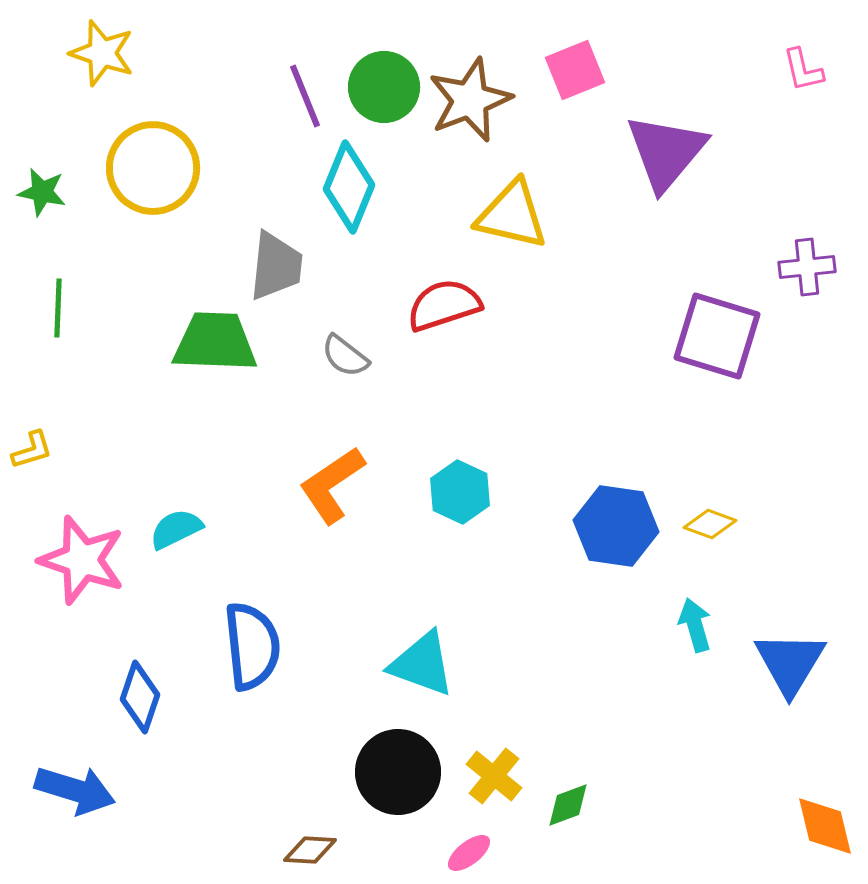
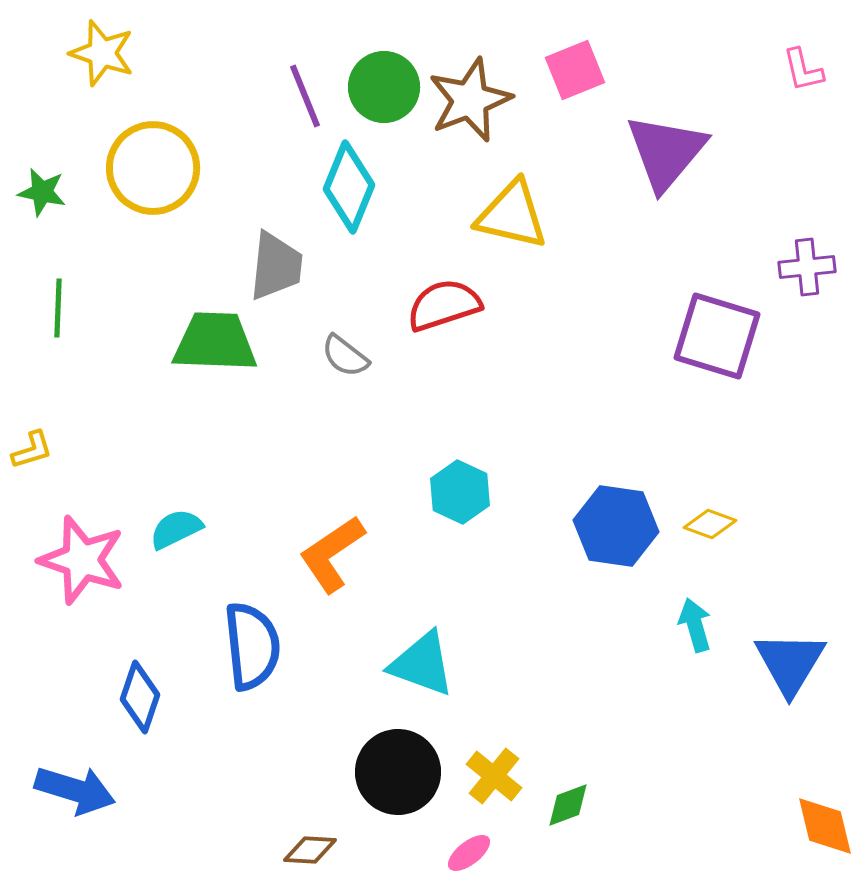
orange L-shape: moved 69 px down
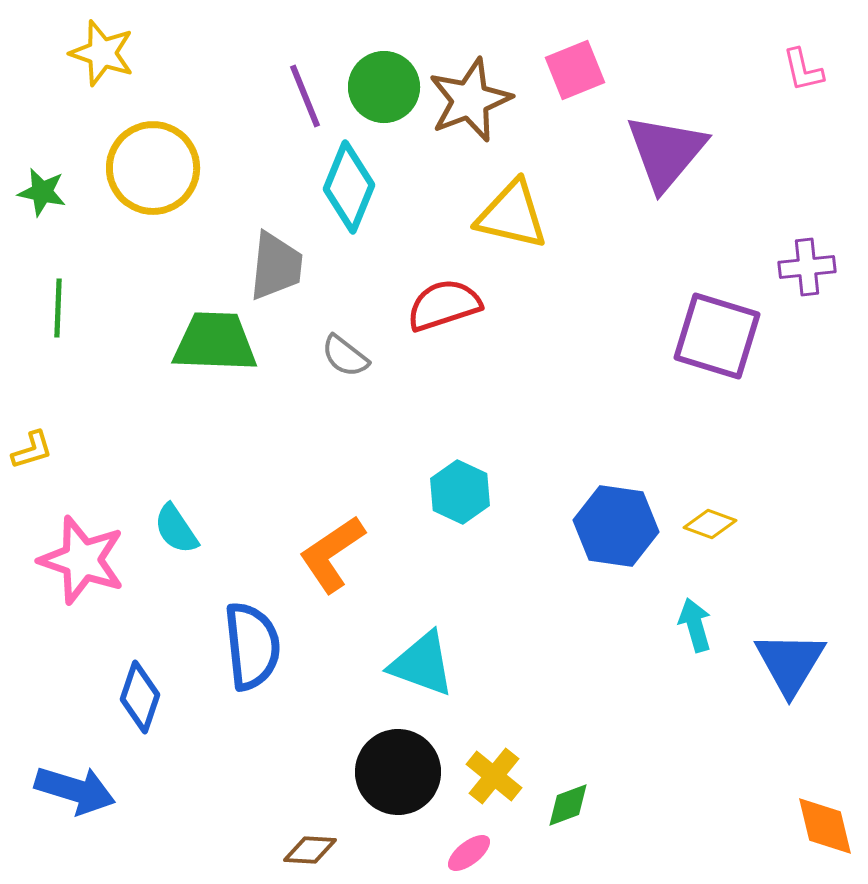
cyan semicircle: rotated 98 degrees counterclockwise
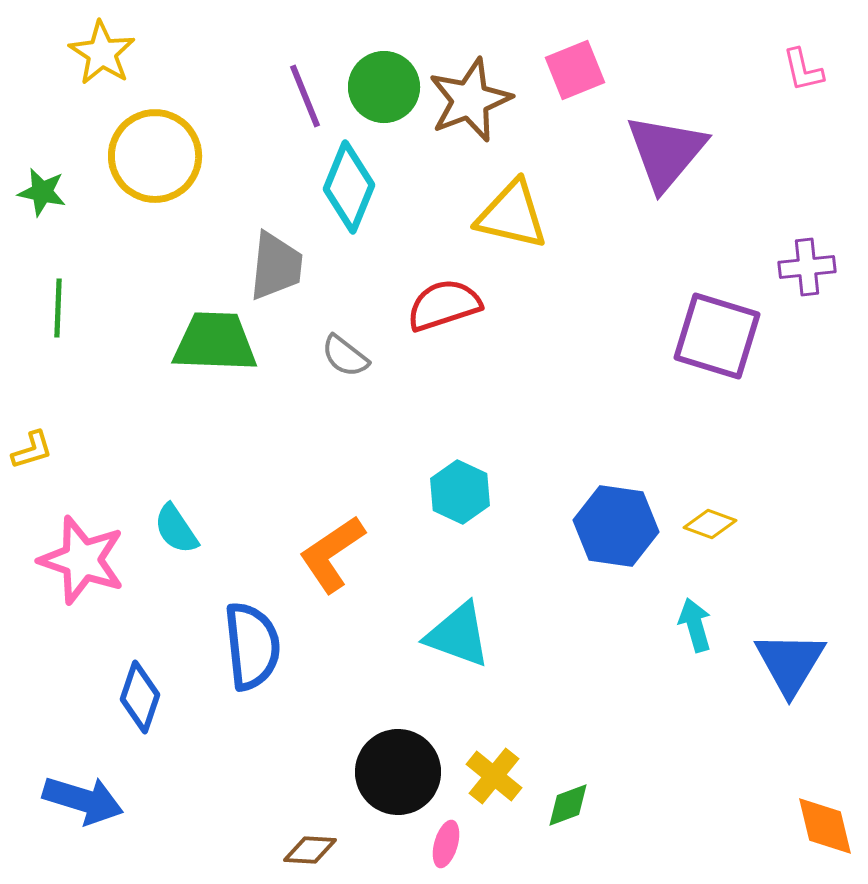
yellow star: rotated 14 degrees clockwise
yellow circle: moved 2 px right, 12 px up
cyan triangle: moved 36 px right, 29 px up
blue arrow: moved 8 px right, 10 px down
pink ellipse: moved 23 px left, 9 px up; rotated 36 degrees counterclockwise
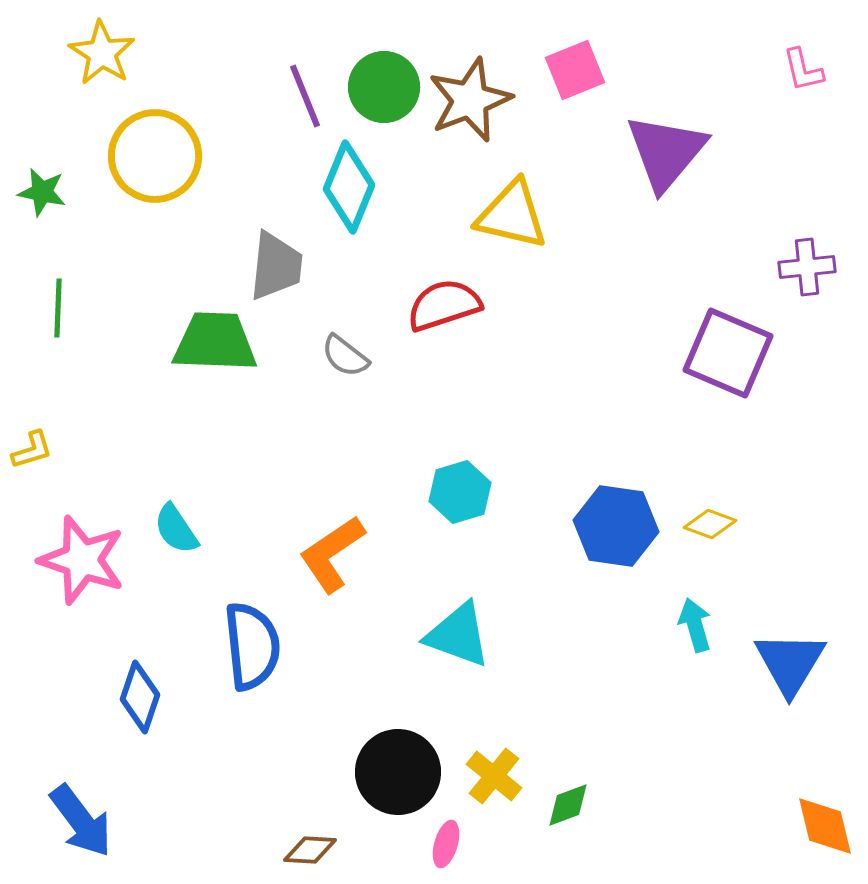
purple square: moved 11 px right, 17 px down; rotated 6 degrees clockwise
cyan hexagon: rotated 18 degrees clockwise
blue arrow: moved 2 px left, 21 px down; rotated 36 degrees clockwise
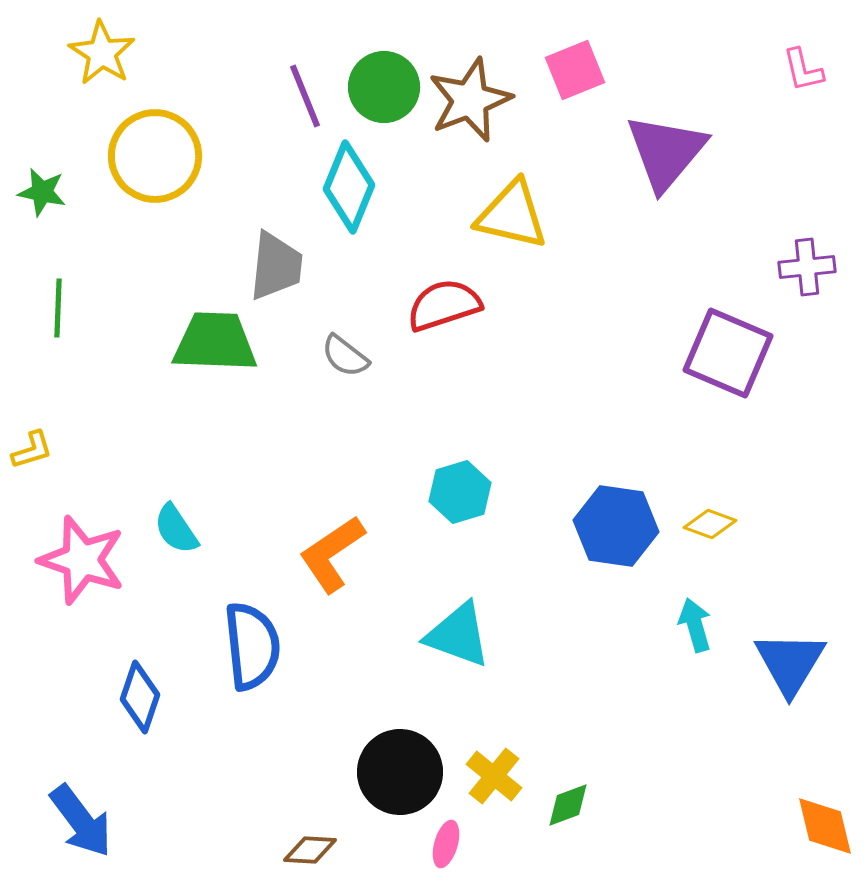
black circle: moved 2 px right
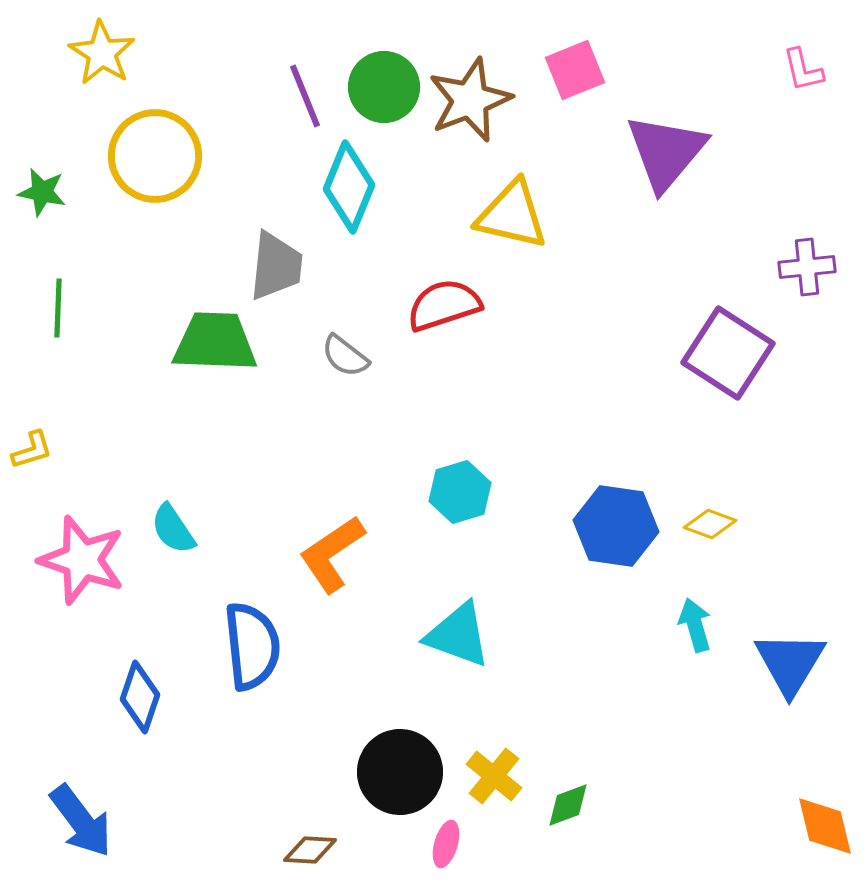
purple square: rotated 10 degrees clockwise
cyan semicircle: moved 3 px left
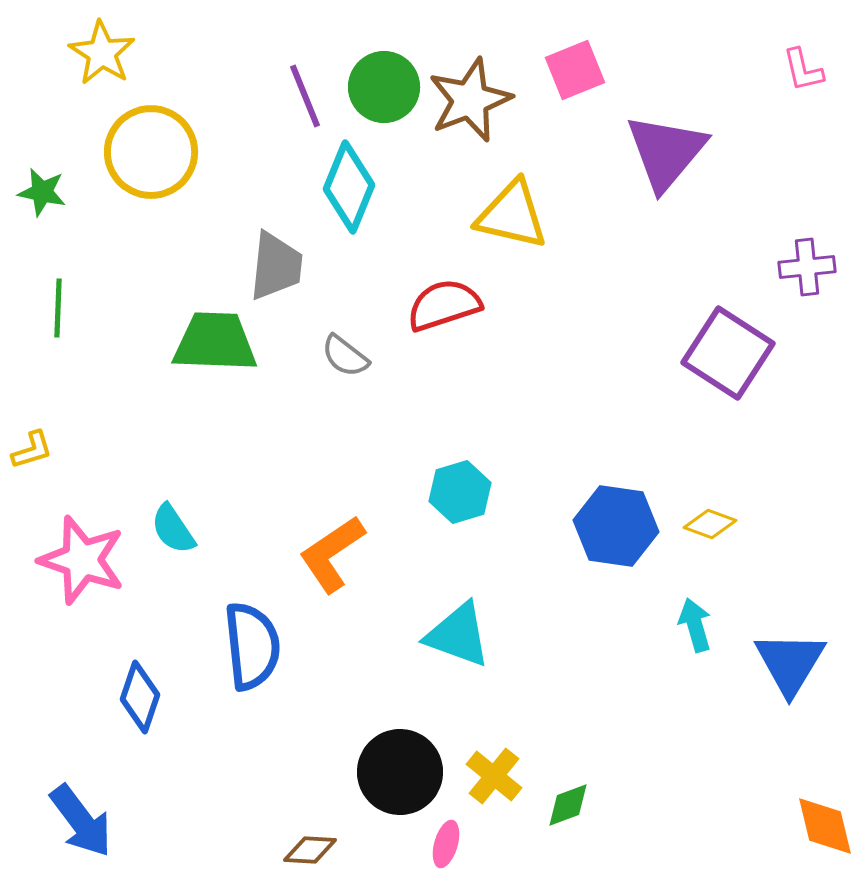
yellow circle: moved 4 px left, 4 px up
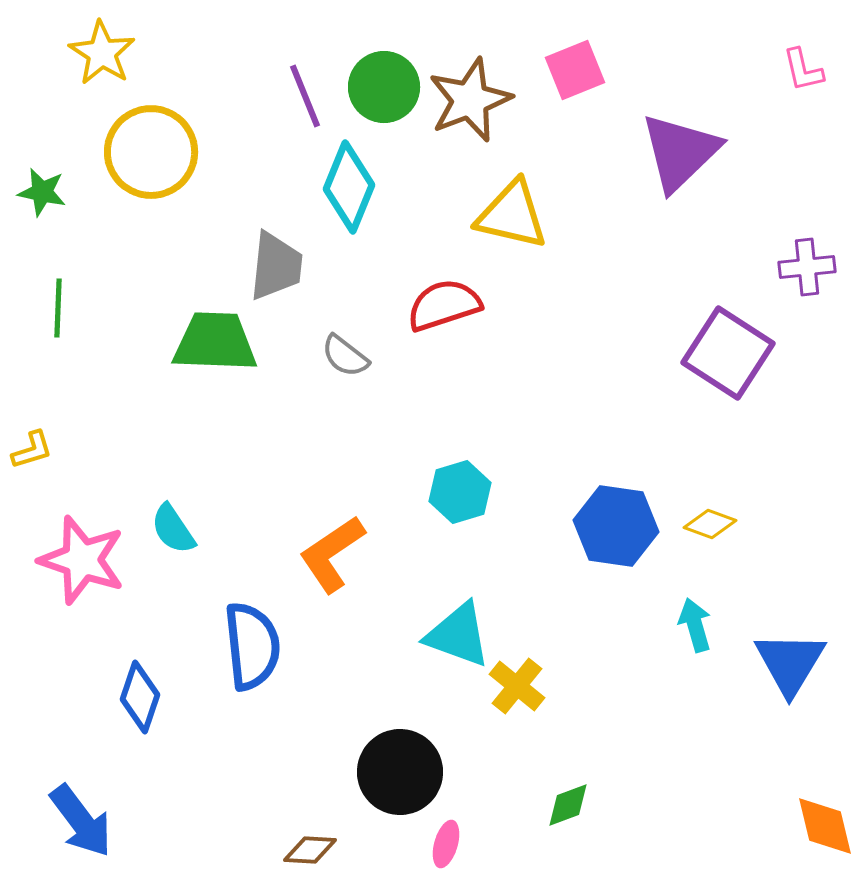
purple triangle: moved 14 px right; rotated 6 degrees clockwise
yellow cross: moved 23 px right, 90 px up
